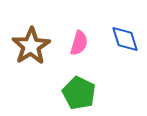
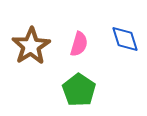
pink semicircle: moved 1 px down
green pentagon: moved 3 px up; rotated 8 degrees clockwise
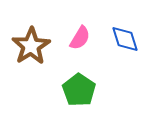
pink semicircle: moved 1 px right, 6 px up; rotated 15 degrees clockwise
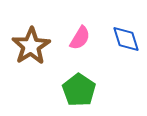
blue diamond: moved 1 px right
